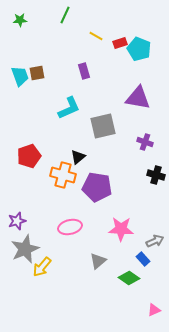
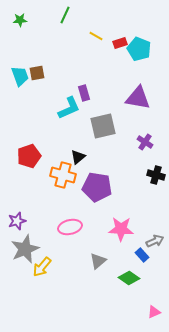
purple rectangle: moved 22 px down
purple cross: rotated 14 degrees clockwise
blue rectangle: moved 1 px left, 4 px up
pink triangle: moved 2 px down
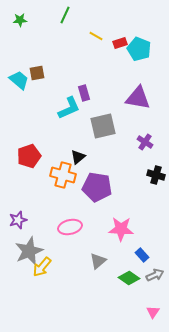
cyan trapezoid: moved 1 px left, 4 px down; rotated 30 degrees counterclockwise
purple star: moved 1 px right, 1 px up
gray arrow: moved 34 px down
gray star: moved 4 px right, 2 px down
pink triangle: moved 1 px left; rotated 32 degrees counterclockwise
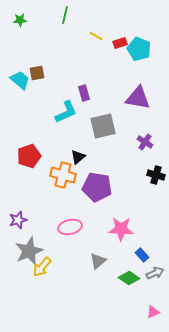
green line: rotated 12 degrees counterclockwise
cyan trapezoid: moved 1 px right
cyan L-shape: moved 3 px left, 4 px down
gray arrow: moved 2 px up
pink triangle: rotated 32 degrees clockwise
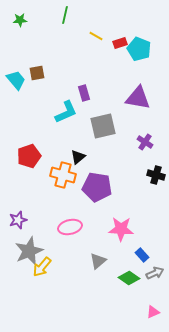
cyan trapezoid: moved 4 px left; rotated 10 degrees clockwise
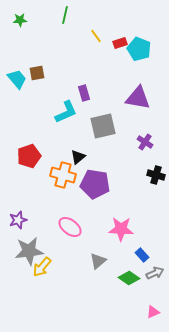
yellow line: rotated 24 degrees clockwise
cyan trapezoid: moved 1 px right, 1 px up
purple pentagon: moved 2 px left, 3 px up
pink ellipse: rotated 50 degrees clockwise
gray star: rotated 16 degrees clockwise
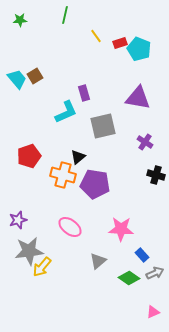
brown square: moved 2 px left, 3 px down; rotated 21 degrees counterclockwise
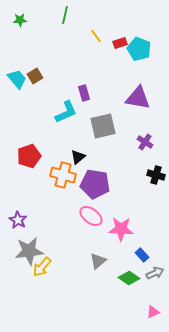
purple star: rotated 24 degrees counterclockwise
pink ellipse: moved 21 px right, 11 px up
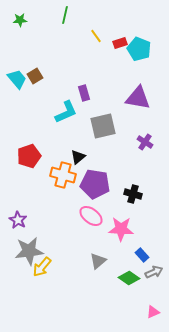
black cross: moved 23 px left, 19 px down
gray arrow: moved 1 px left, 1 px up
